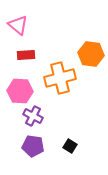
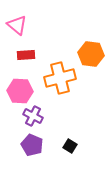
pink triangle: moved 1 px left
purple pentagon: moved 1 px left, 1 px up; rotated 15 degrees clockwise
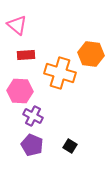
orange cross: moved 5 px up; rotated 32 degrees clockwise
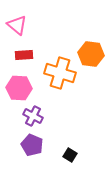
red rectangle: moved 2 px left
pink hexagon: moved 1 px left, 3 px up
black square: moved 9 px down
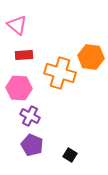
orange hexagon: moved 3 px down
purple cross: moved 3 px left
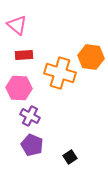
black square: moved 2 px down; rotated 24 degrees clockwise
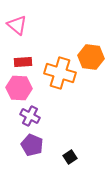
red rectangle: moved 1 px left, 7 px down
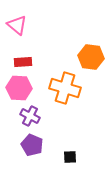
orange cross: moved 5 px right, 15 px down
black square: rotated 32 degrees clockwise
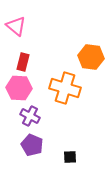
pink triangle: moved 1 px left, 1 px down
red rectangle: rotated 72 degrees counterclockwise
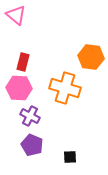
pink triangle: moved 11 px up
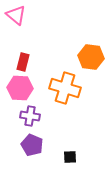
pink hexagon: moved 1 px right
purple cross: rotated 18 degrees counterclockwise
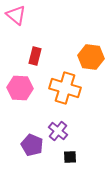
red rectangle: moved 12 px right, 6 px up
purple cross: moved 28 px right, 15 px down; rotated 30 degrees clockwise
